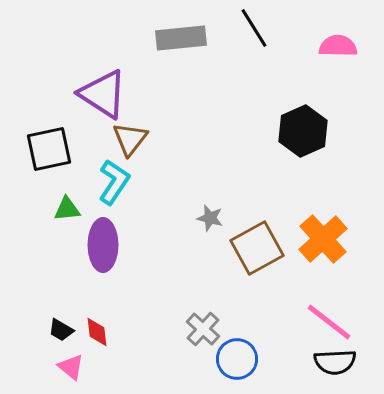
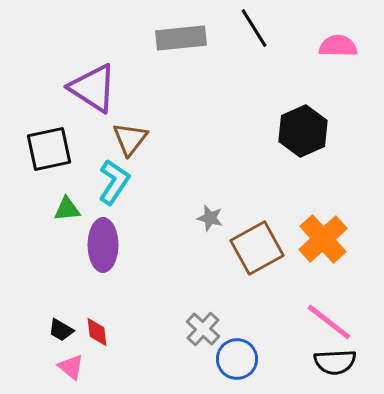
purple triangle: moved 10 px left, 6 px up
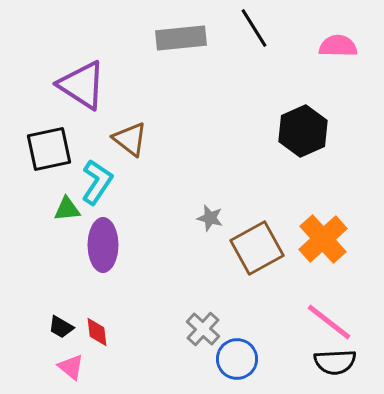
purple triangle: moved 11 px left, 3 px up
brown triangle: rotated 30 degrees counterclockwise
cyan L-shape: moved 17 px left
black trapezoid: moved 3 px up
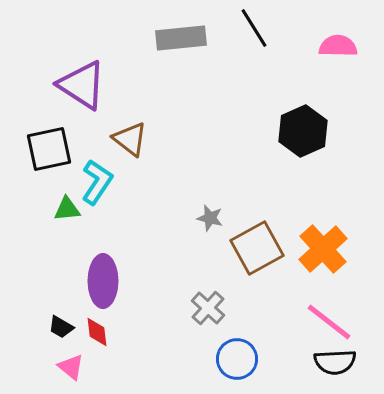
orange cross: moved 10 px down
purple ellipse: moved 36 px down
gray cross: moved 5 px right, 21 px up
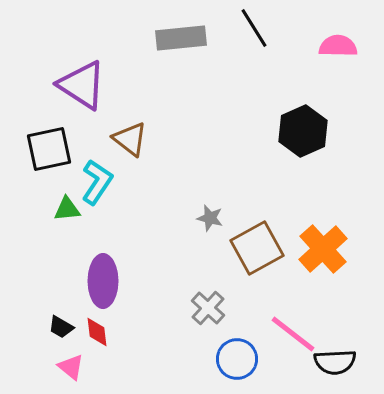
pink line: moved 36 px left, 12 px down
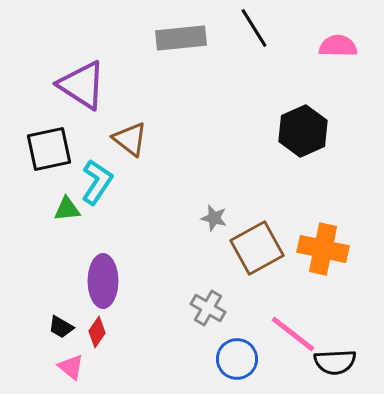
gray star: moved 4 px right
orange cross: rotated 36 degrees counterclockwise
gray cross: rotated 12 degrees counterclockwise
red diamond: rotated 40 degrees clockwise
